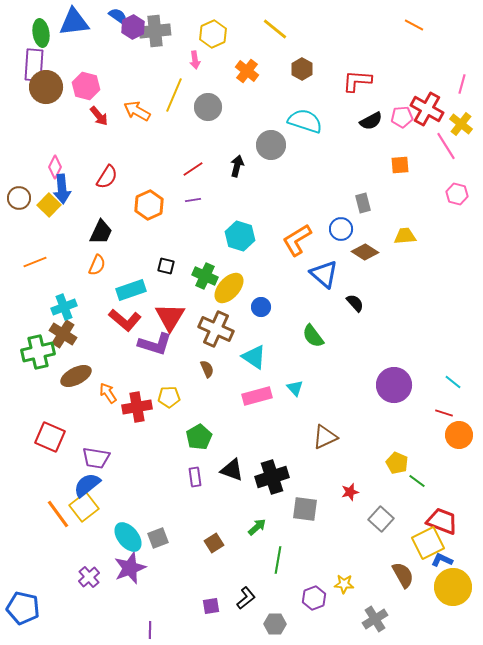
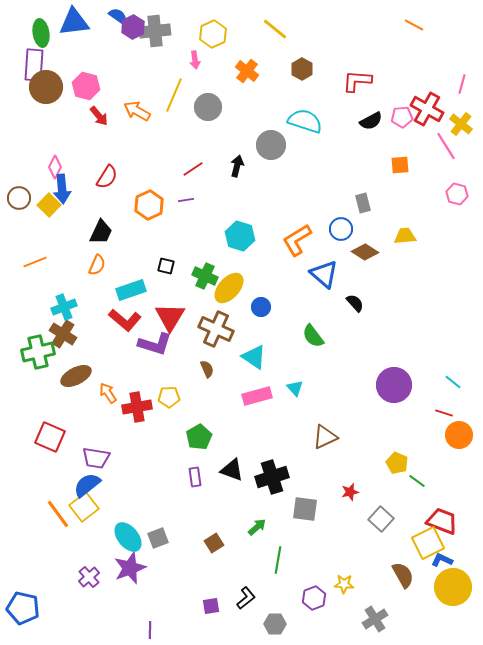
purple line at (193, 200): moved 7 px left
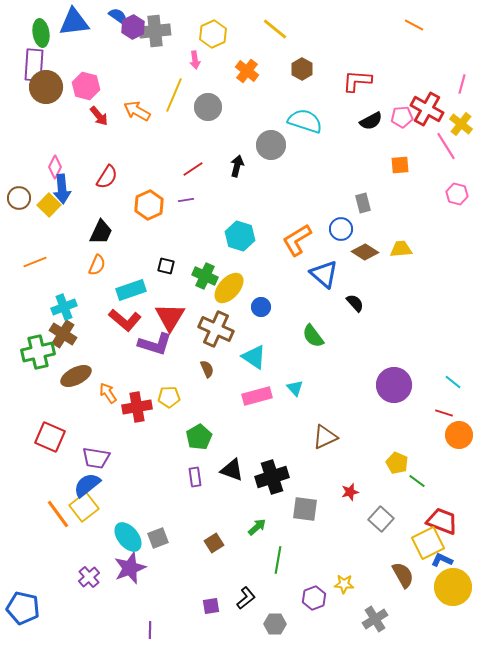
yellow trapezoid at (405, 236): moved 4 px left, 13 px down
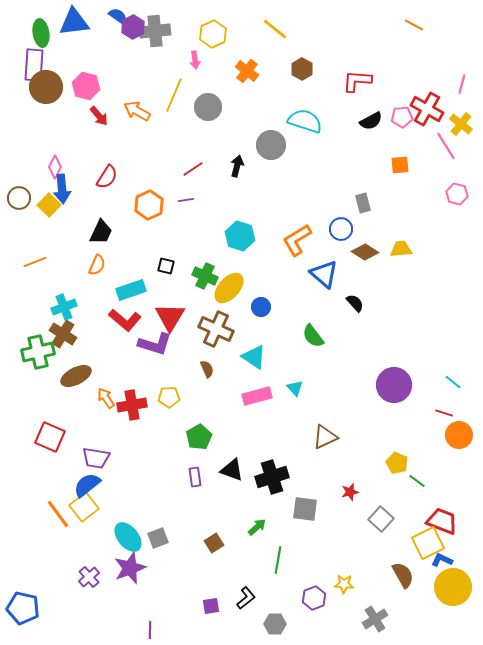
orange arrow at (108, 393): moved 2 px left, 5 px down
red cross at (137, 407): moved 5 px left, 2 px up
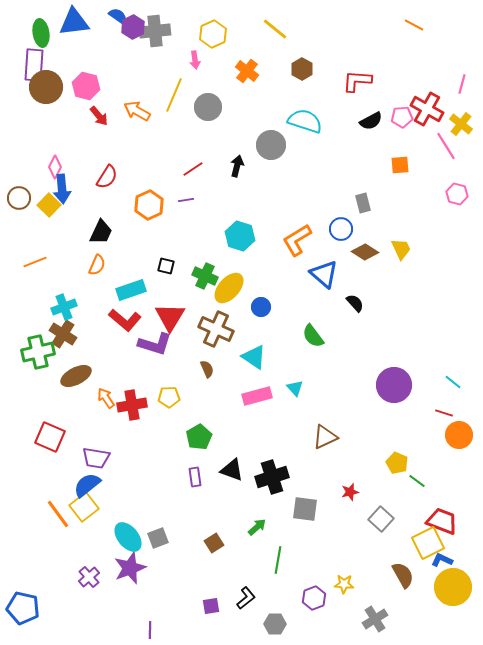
yellow trapezoid at (401, 249): rotated 70 degrees clockwise
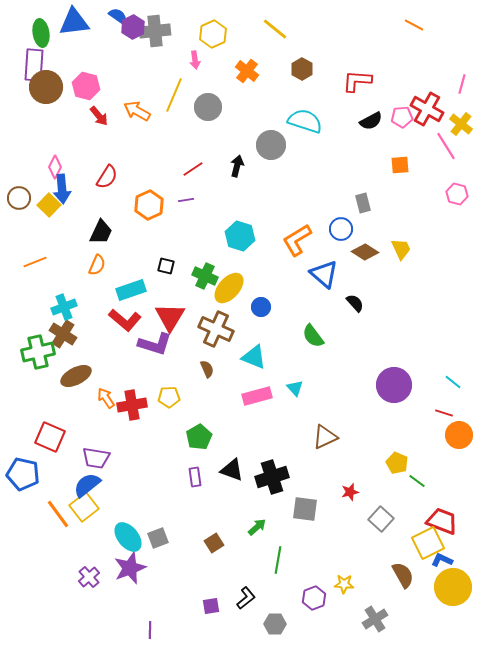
cyan triangle at (254, 357): rotated 12 degrees counterclockwise
blue pentagon at (23, 608): moved 134 px up
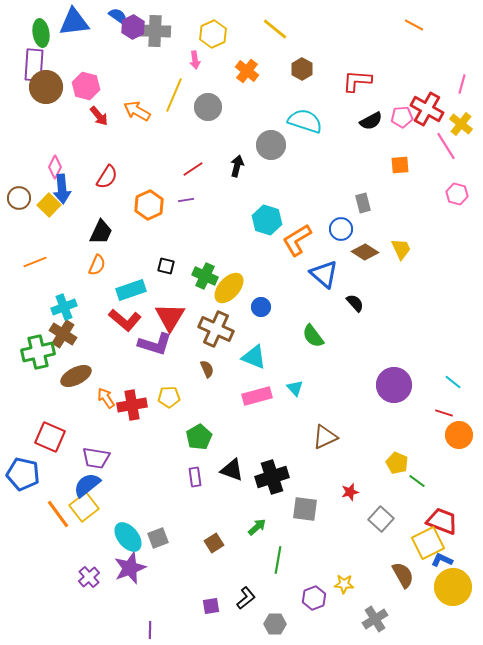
gray cross at (155, 31): rotated 8 degrees clockwise
cyan hexagon at (240, 236): moved 27 px right, 16 px up
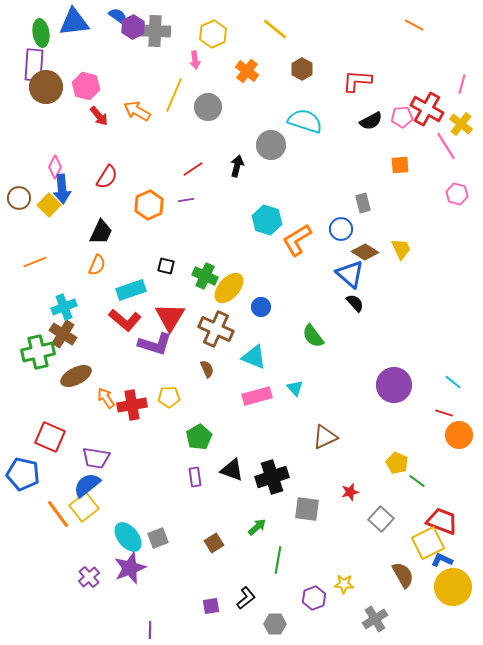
blue triangle at (324, 274): moved 26 px right
gray square at (305, 509): moved 2 px right
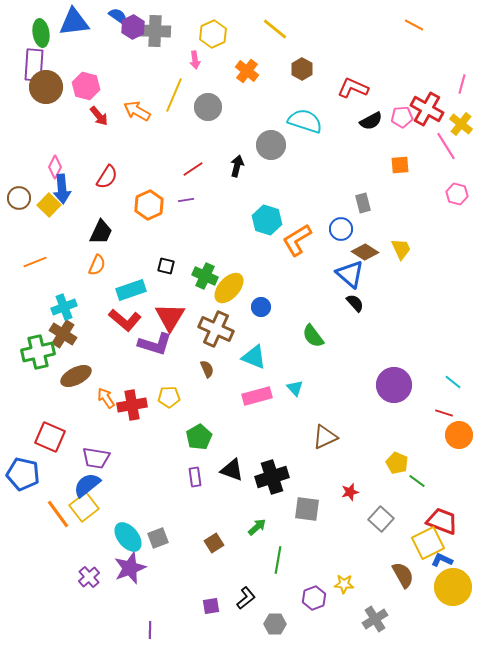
red L-shape at (357, 81): moved 4 px left, 7 px down; rotated 20 degrees clockwise
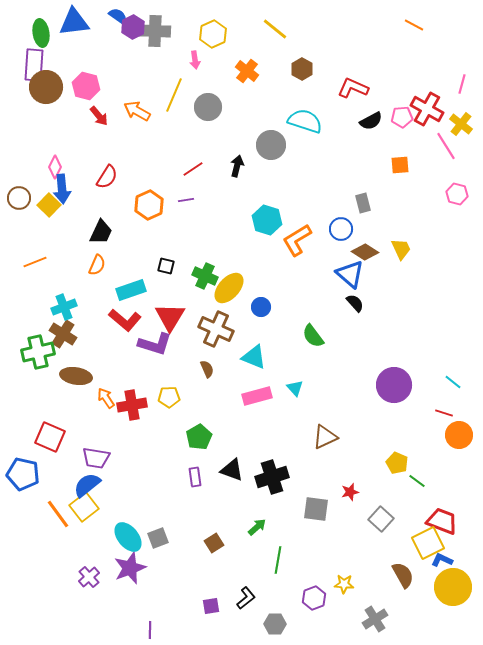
brown ellipse at (76, 376): rotated 36 degrees clockwise
gray square at (307, 509): moved 9 px right
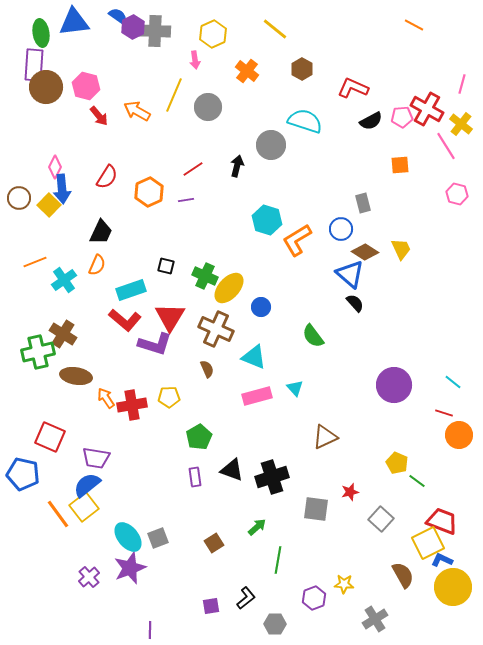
orange hexagon at (149, 205): moved 13 px up
cyan cross at (64, 307): moved 27 px up; rotated 15 degrees counterclockwise
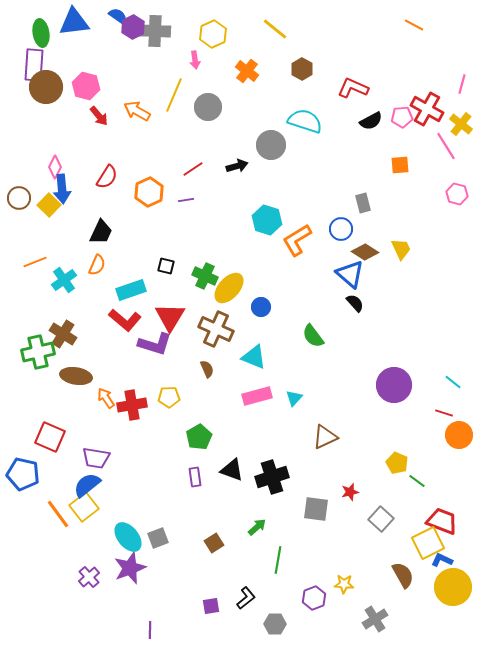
black arrow at (237, 166): rotated 60 degrees clockwise
cyan triangle at (295, 388): moved 1 px left, 10 px down; rotated 24 degrees clockwise
